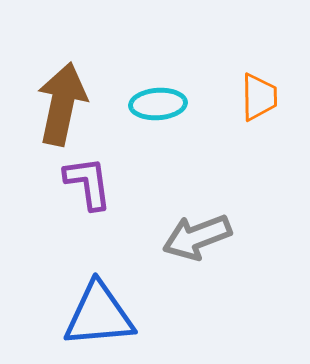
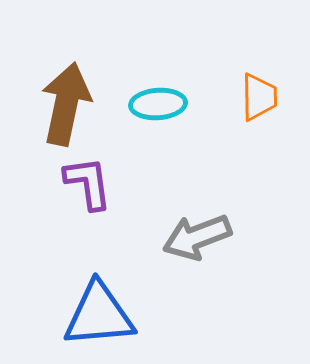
brown arrow: moved 4 px right
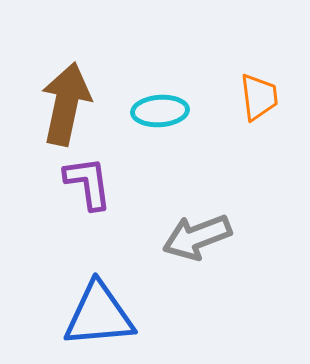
orange trapezoid: rotated 6 degrees counterclockwise
cyan ellipse: moved 2 px right, 7 px down
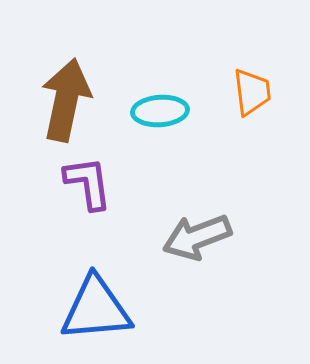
orange trapezoid: moved 7 px left, 5 px up
brown arrow: moved 4 px up
blue triangle: moved 3 px left, 6 px up
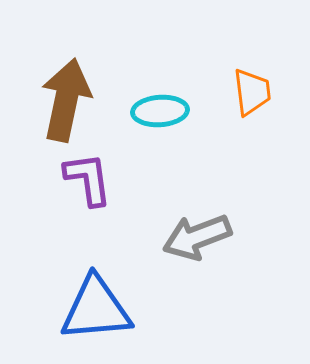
purple L-shape: moved 4 px up
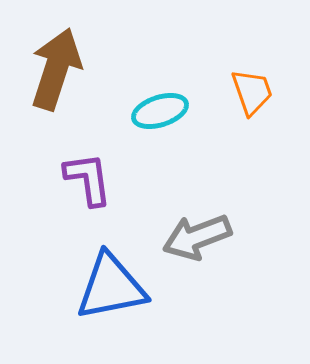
orange trapezoid: rotated 12 degrees counterclockwise
brown arrow: moved 10 px left, 31 px up; rotated 6 degrees clockwise
cyan ellipse: rotated 14 degrees counterclockwise
blue triangle: moved 15 px right, 22 px up; rotated 6 degrees counterclockwise
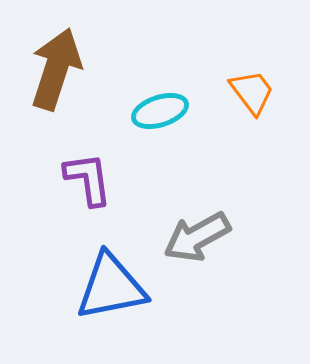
orange trapezoid: rotated 18 degrees counterclockwise
gray arrow: rotated 8 degrees counterclockwise
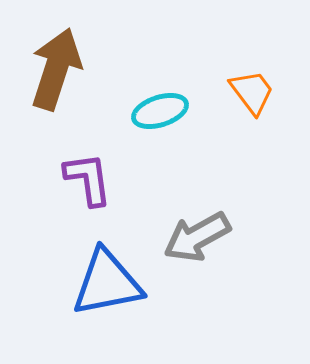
blue triangle: moved 4 px left, 4 px up
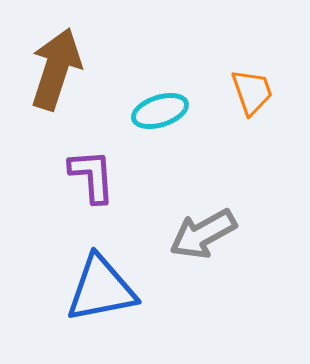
orange trapezoid: rotated 18 degrees clockwise
purple L-shape: moved 4 px right, 3 px up; rotated 4 degrees clockwise
gray arrow: moved 6 px right, 3 px up
blue triangle: moved 6 px left, 6 px down
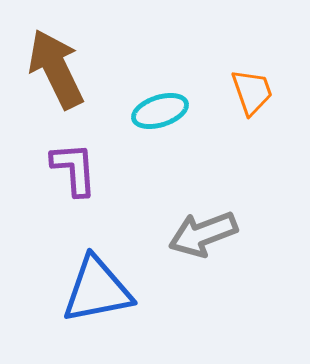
brown arrow: rotated 44 degrees counterclockwise
purple L-shape: moved 18 px left, 7 px up
gray arrow: rotated 8 degrees clockwise
blue triangle: moved 4 px left, 1 px down
